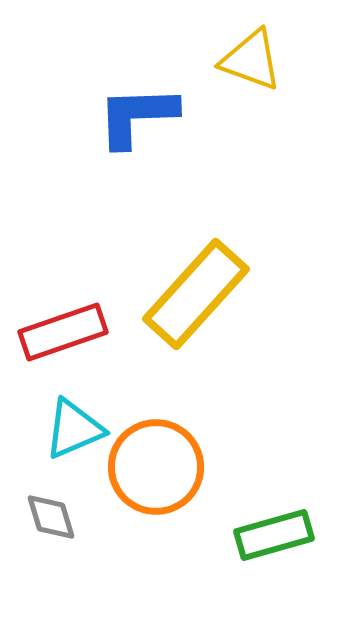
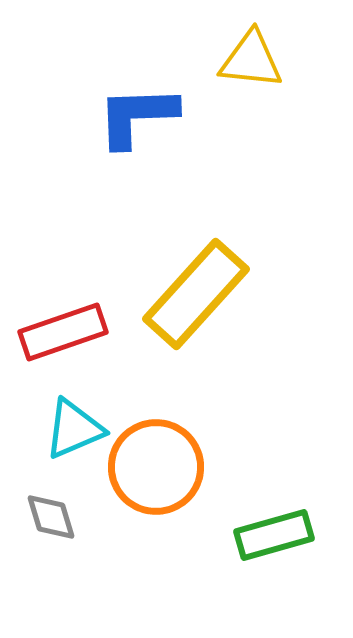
yellow triangle: rotated 14 degrees counterclockwise
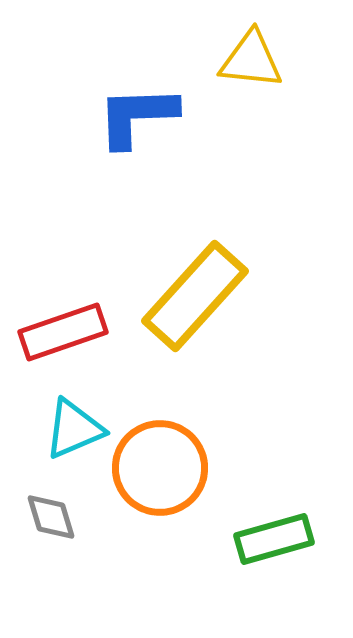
yellow rectangle: moved 1 px left, 2 px down
orange circle: moved 4 px right, 1 px down
green rectangle: moved 4 px down
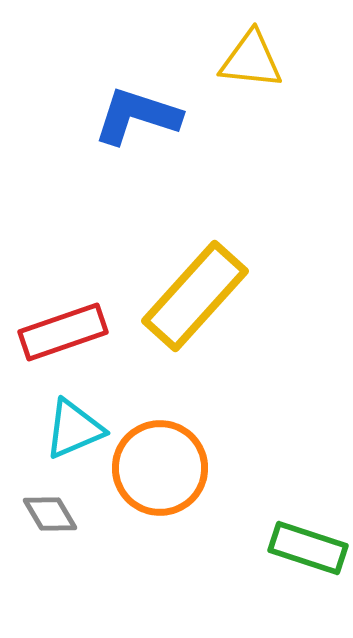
blue L-shape: rotated 20 degrees clockwise
gray diamond: moved 1 px left, 3 px up; rotated 14 degrees counterclockwise
green rectangle: moved 34 px right, 9 px down; rotated 34 degrees clockwise
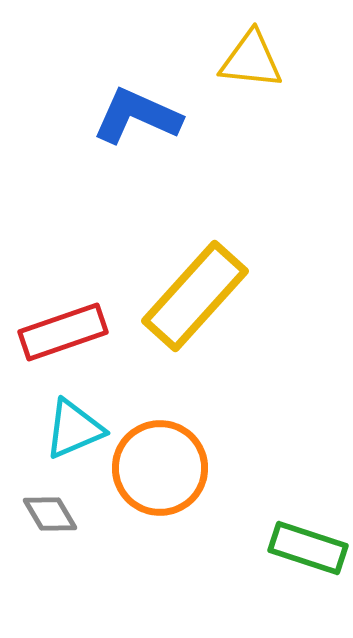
blue L-shape: rotated 6 degrees clockwise
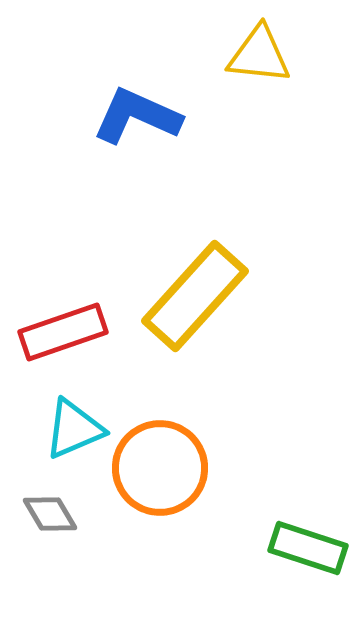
yellow triangle: moved 8 px right, 5 px up
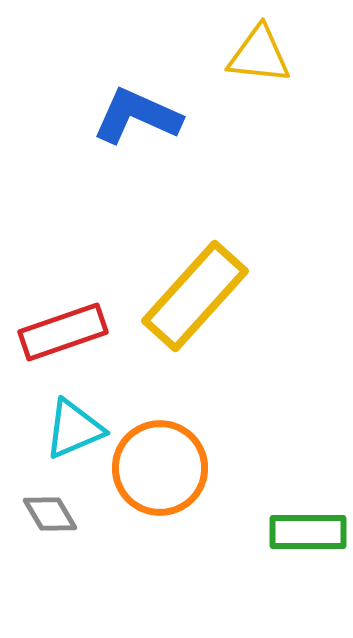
green rectangle: moved 16 px up; rotated 18 degrees counterclockwise
